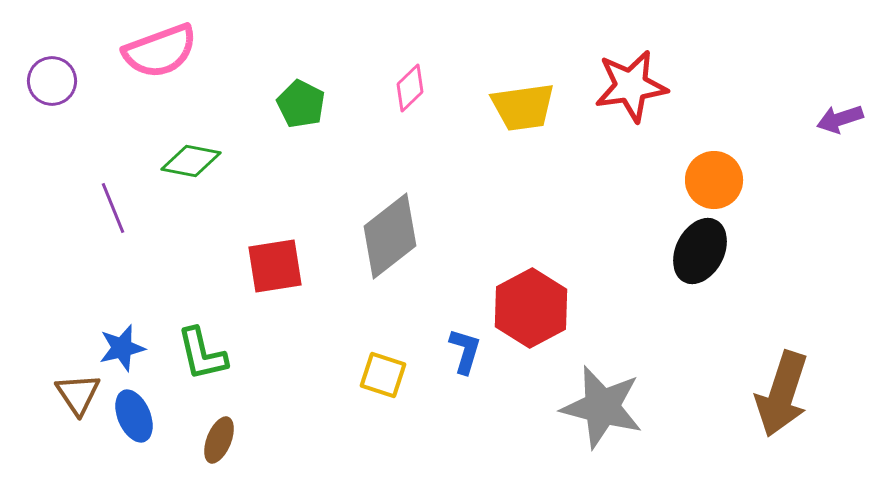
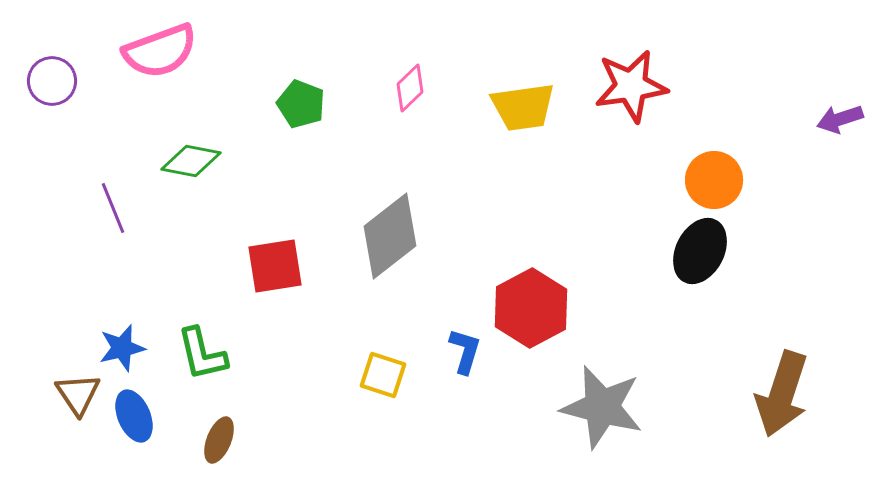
green pentagon: rotated 6 degrees counterclockwise
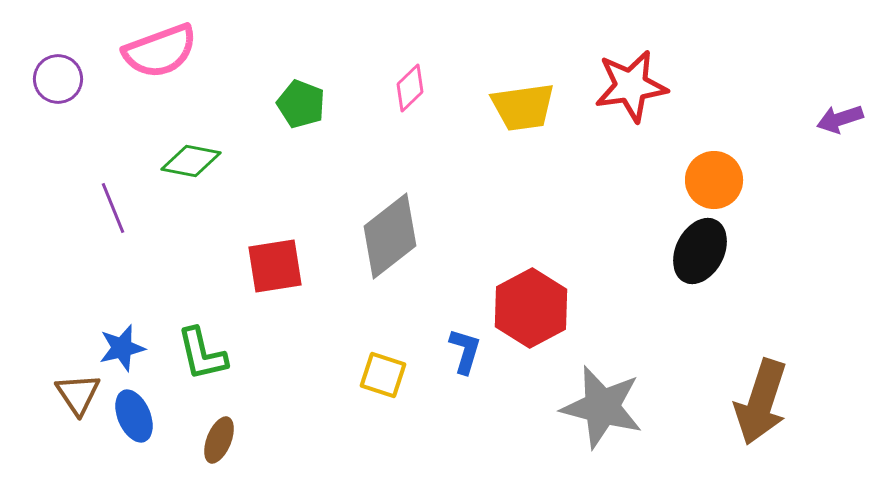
purple circle: moved 6 px right, 2 px up
brown arrow: moved 21 px left, 8 px down
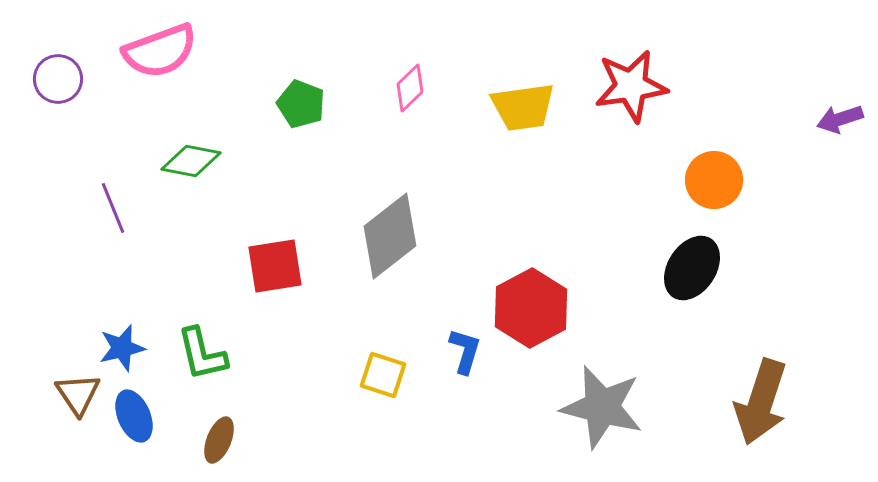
black ellipse: moved 8 px left, 17 px down; rotated 6 degrees clockwise
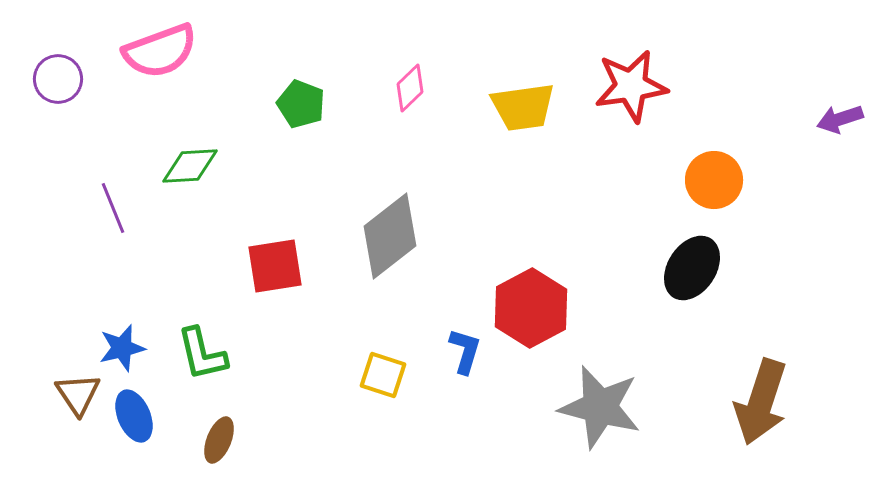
green diamond: moved 1 px left, 5 px down; rotated 14 degrees counterclockwise
gray star: moved 2 px left
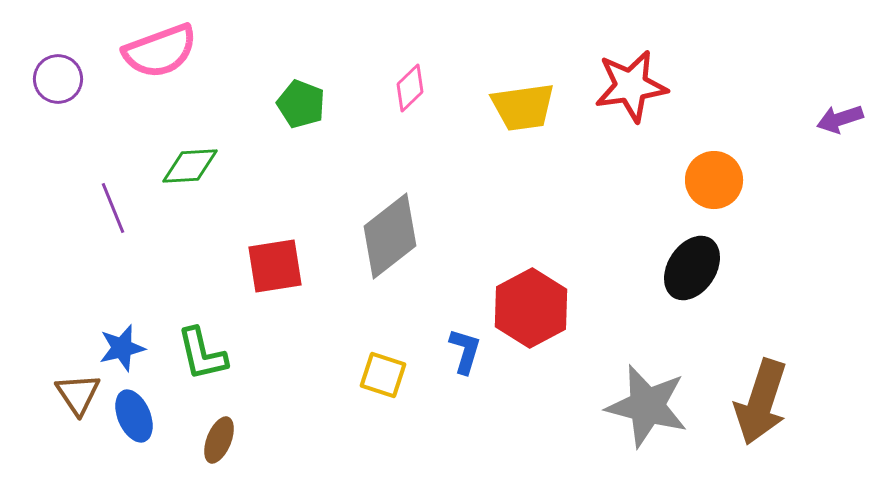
gray star: moved 47 px right, 1 px up
